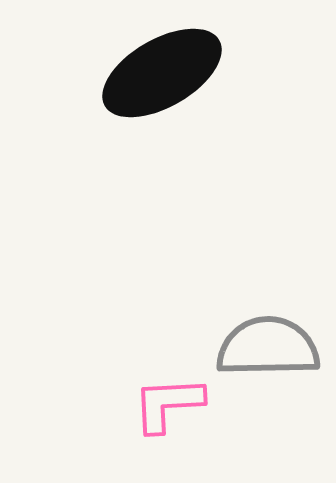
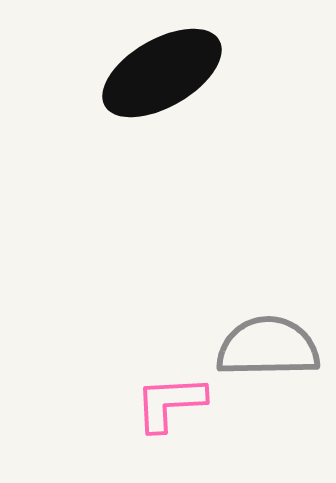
pink L-shape: moved 2 px right, 1 px up
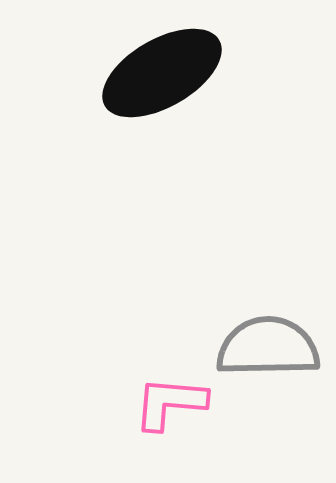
pink L-shape: rotated 8 degrees clockwise
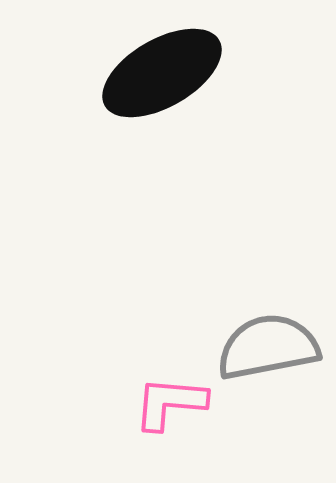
gray semicircle: rotated 10 degrees counterclockwise
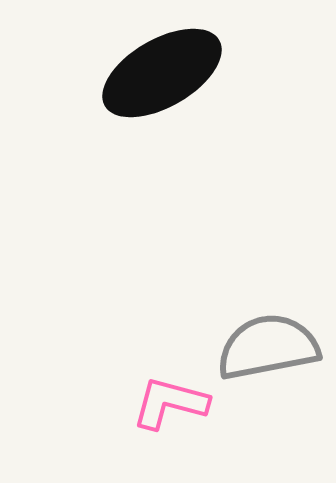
pink L-shape: rotated 10 degrees clockwise
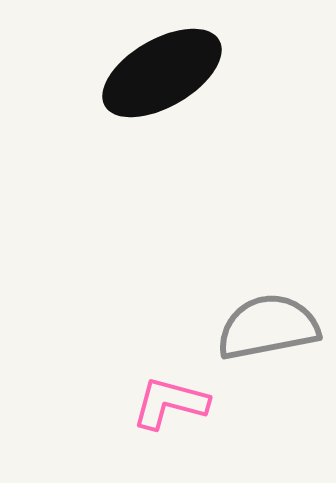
gray semicircle: moved 20 px up
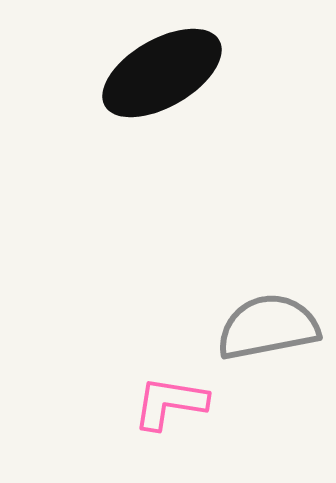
pink L-shape: rotated 6 degrees counterclockwise
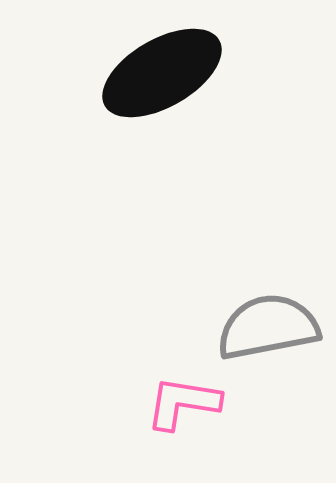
pink L-shape: moved 13 px right
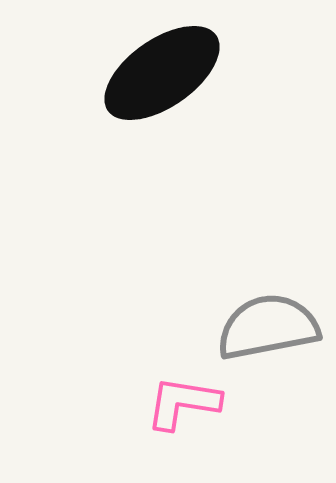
black ellipse: rotated 5 degrees counterclockwise
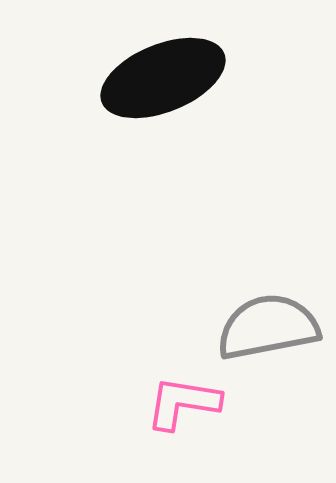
black ellipse: moved 1 px right, 5 px down; rotated 13 degrees clockwise
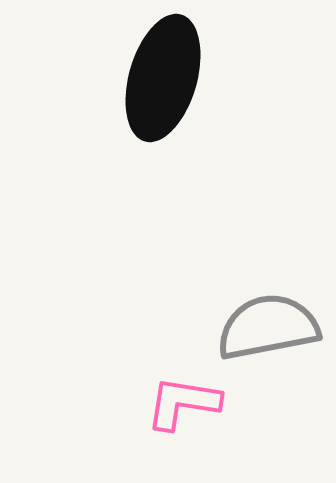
black ellipse: rotated 52 degrees counterclockwise
